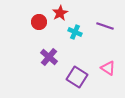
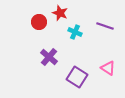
red star: rotated 21 degrees counterclockwise
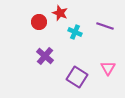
purple cross: moved 4 px left, 1 px up
pink triangle: rotated 28 degrees clockwise
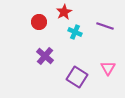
red star: moved 4 px right, 1 px up; rotated 21 degrees clockwise
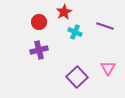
purple cross: moved 6 px left, 6 px up; rotated 36 degrees clockwise
purple square: rotated 15 degrees clockwise
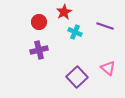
pink triangle: rotated 21 degrees counterclockwise
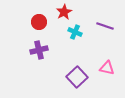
pink triangle: moved 1 px left; rotated 28 degrees counterclockwise
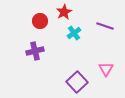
red circle: moved 1 px right, 1 px up
cyan cross: moved 1 px left, 1 px down; rotated 32 degrees clockwise
purple cross: moved 4 px left, 1 px down
pink triangle: moved 1 px left, 1 px down; rotated 49 degrees clockwise
purple square: moved 5 px down
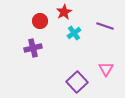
purple cross: moved 2 px left, 3 px up
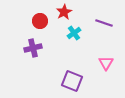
purple line: moved 1 px left, 3 px up
pink triangle: moved 6 px up
purple square: moved 5 px left, 1 px up; rotated 25 degrees counterclockwise
